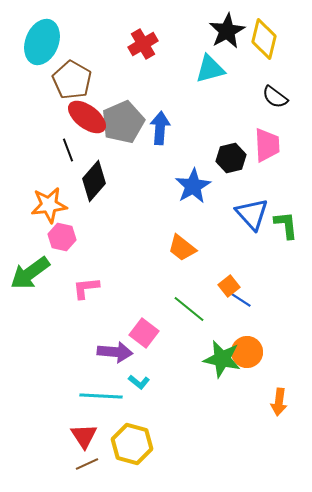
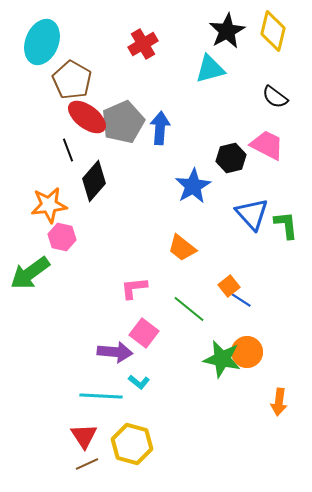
yellow diamond: moved 9 px right, 8 px up
pink trapezoid: rotated 60 degrees counterclockwise
pink L-shape: moved 48 px right
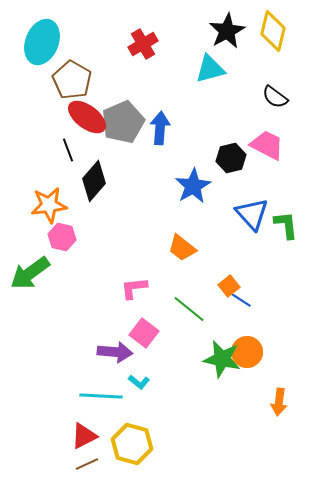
red triangle: rotated 36 degrees clockwise
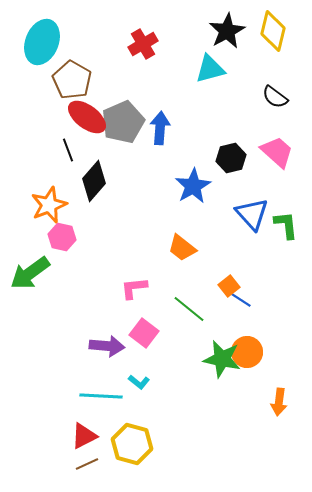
pink trapezoid: moved 10 px right, 7 px down; rotated 15 degrees clockwise
orange star: rotated 15 degrees counterclockwise
purple arrow: moved 8 px left, 6 px up
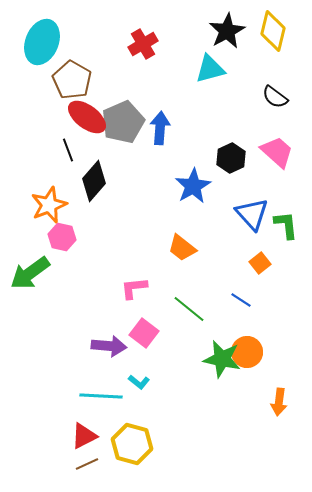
black hexagon: rotated 12 degrees counterclockwise
orange square: moved 31 px right, 23 px up
purple arrow: moved 2 px right
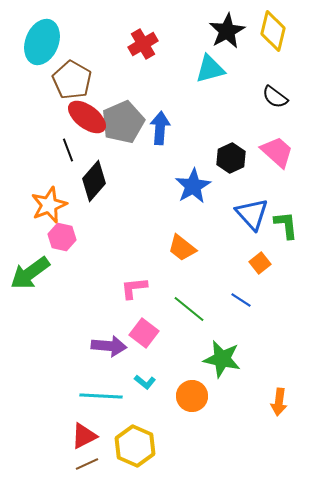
orange circle: moved 55 px left, 44 px down
cyan L-shape: moved 6 px right
yellow hexagon: moved 3 px right, 2 px down; rotated 9 degrees clockwise
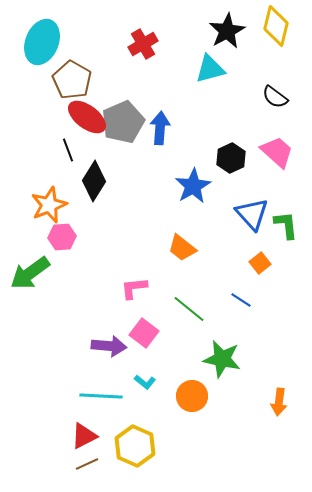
yellow diamond: moved 3 px right, 5 px up
black diamond: rotated 9 degrees counterclockwise
pink hexagon: rotated 16 degrees counterclockwise
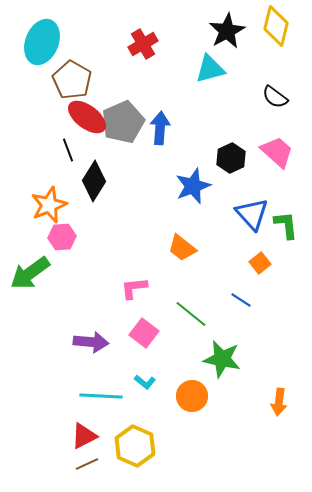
blue star: rotated 9 degrees clockwise
green line: moved 2 px right, 5 px down
purple arrow: moved 18 px left, 4 px up
